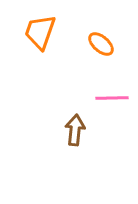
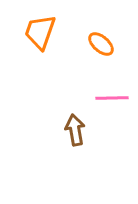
brown arrow: rotated 16 degrees counterclockwise
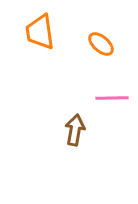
orange trapezoid: rotated 27 degrees counterclockwise
brown arrow: rotated 20 degrees clockwise
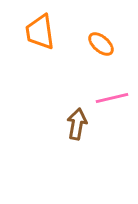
pink line: rotated 12 degrees counterclockwise
brown arrow: moved 2 px right, 6 px up
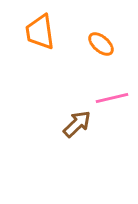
brown arrow: rotated 36 degrees clockwise
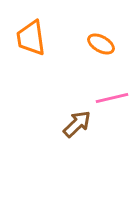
orange trapezoid: moved 9 px left, 6 px down
orange ellipse: rotated 12 degrees counterclockwise
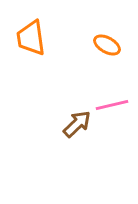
orange ellipse: moved 6 px right, 1 px down
pink line: moved 7 px down
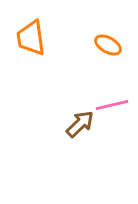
orange ellipse: moved 1 px right
brown arrow: moved 3 px right
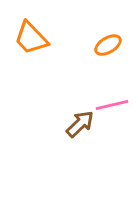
orange trapezoid: rotated 36 degrees counterclockwise
orange ellipse: rotated 60 degrees counterclockwise
